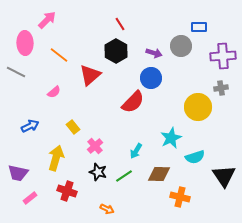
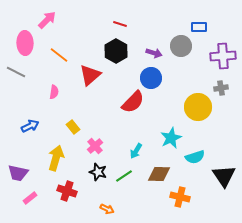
red line: rotated 40 degrees counterclockwise
pink semicircle: rotated 40 degrees counterclockwise
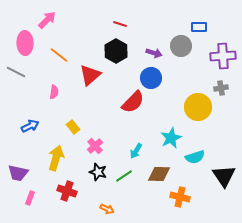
pink rectangle: rotated 32 degrees counterclockwise
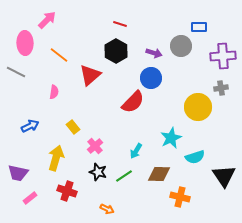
pink rectangle: rotated 32 degrees clockwise
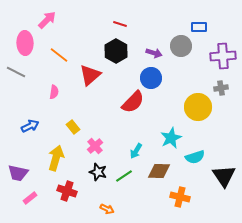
brown diamond: moved 3 px up
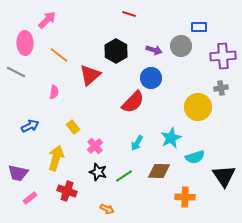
red line: moved 9 px right, 10 px up
purple arrow: moved 3 px up
cyan arrow: moved 1 px right, 8 px up
orange cross: moved 5 px right; rotated 12 degrees counterclockwise
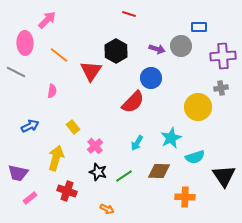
purple arrow: moved 3 px right, 1 px up
red triangle: moved 1 px right, 4 px up; rotated 15 degrees counterclockwise
pink semicircle: moved 2 px left, 1 px up
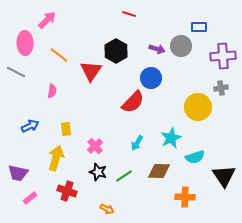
yellow rectangle: moved 7 px left, 2 px down; rotated 32 degrees clockwise
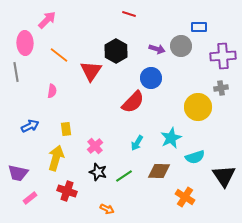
gray line: rotated 54 degrees clockwise
orange cross: rotated 30 degrees clockwise
